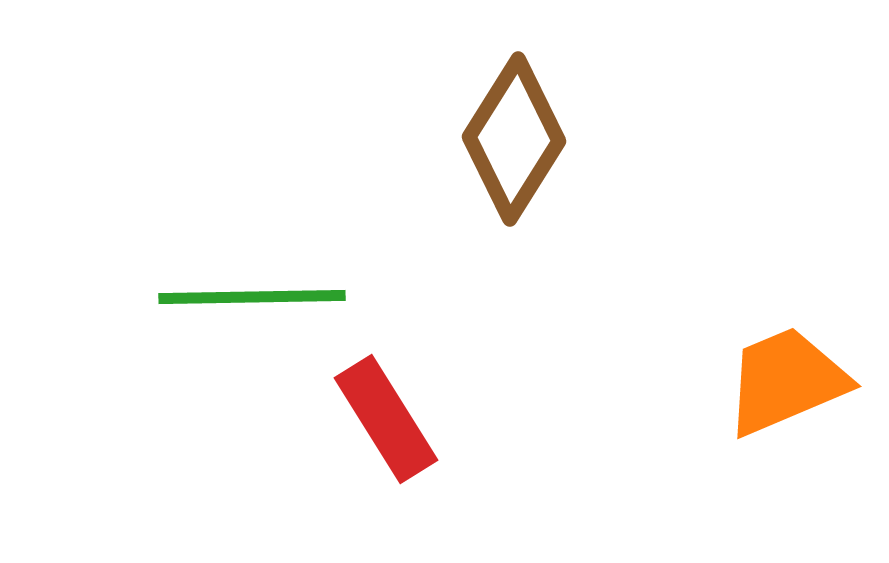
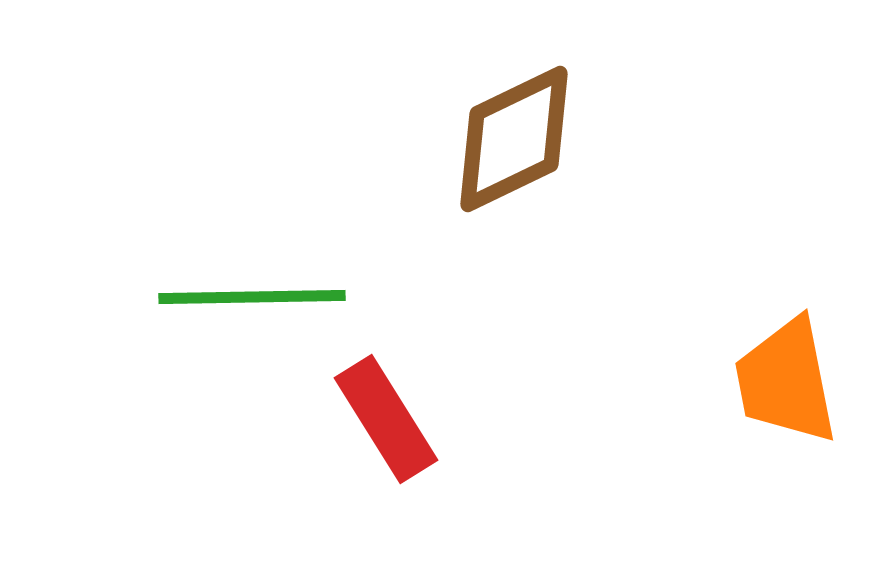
brown diamond: rotated 32 degrees clockwise
orange trapezoid: rotated 78 degrees counterclockwise
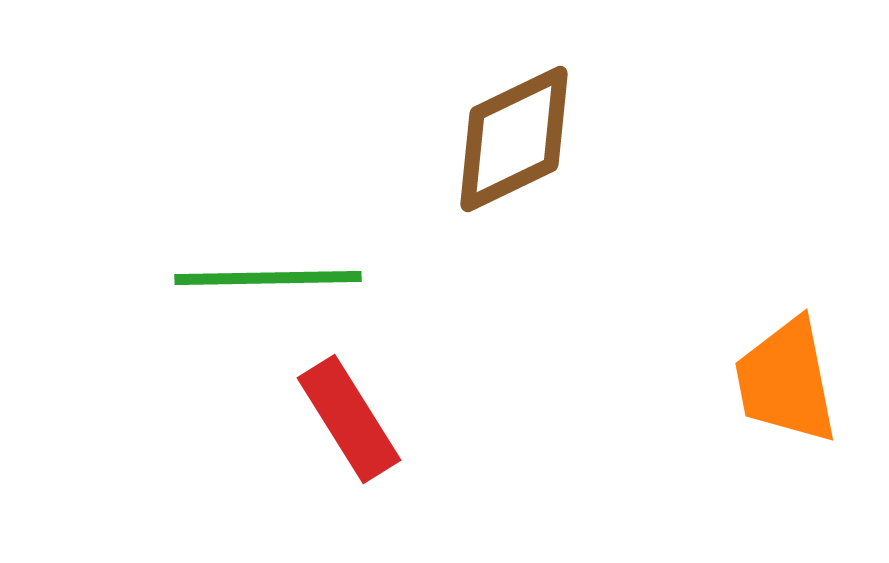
green line: moved 16 px right, 19 px up
red rectangle: moved 37 px left
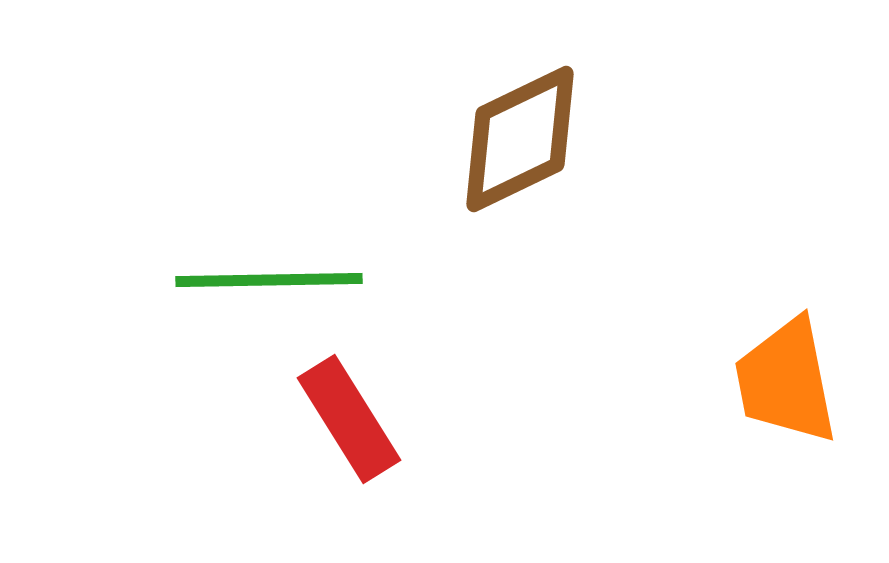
brown diamond: moved 6 px right
green line: moved 1 px right, 2 px down
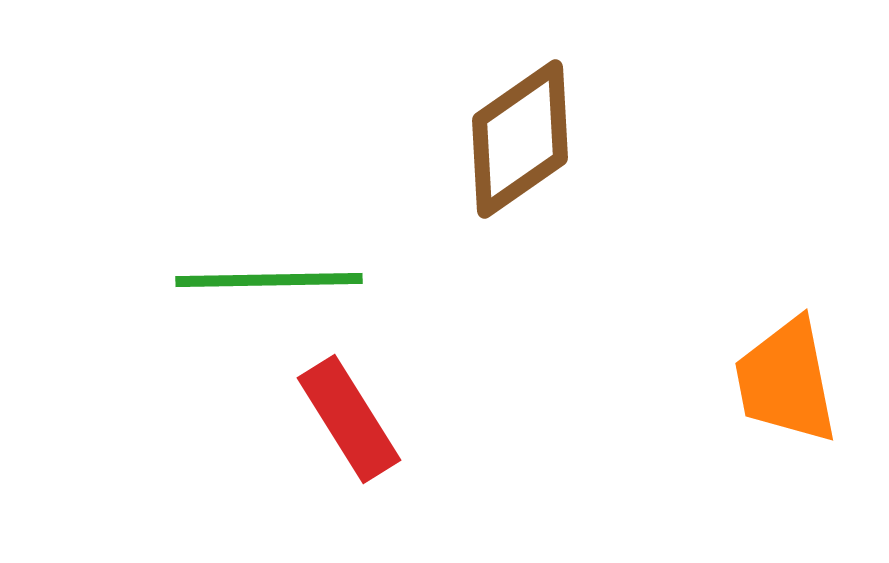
brown diamond: rotated 9 degrees counterclockwise
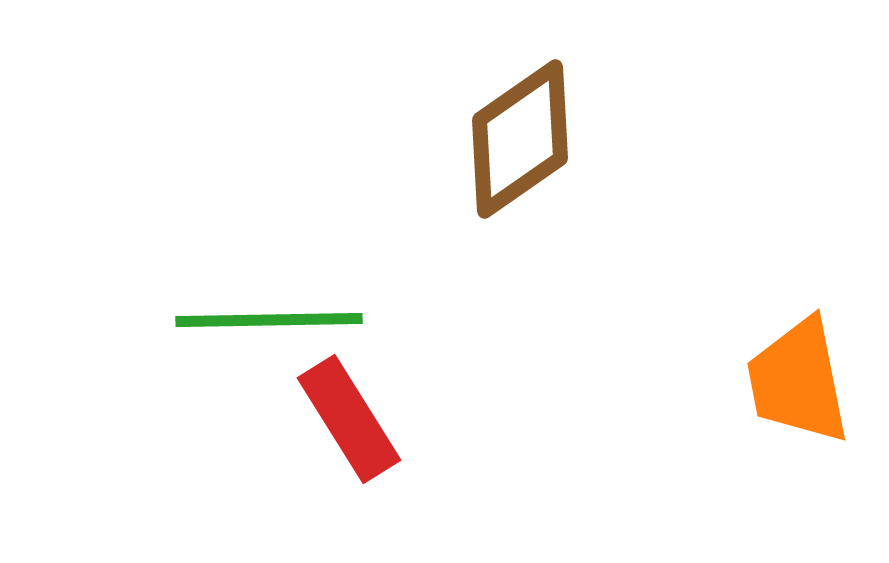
green line: moved 40 px down
orange trapezoid: moved 12 px right
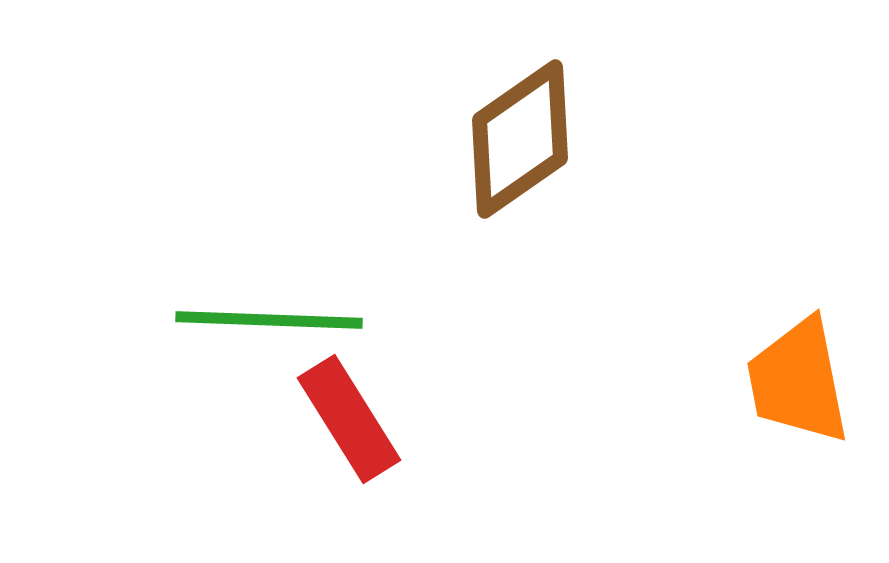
green line: rotated 3 degrees clockwise
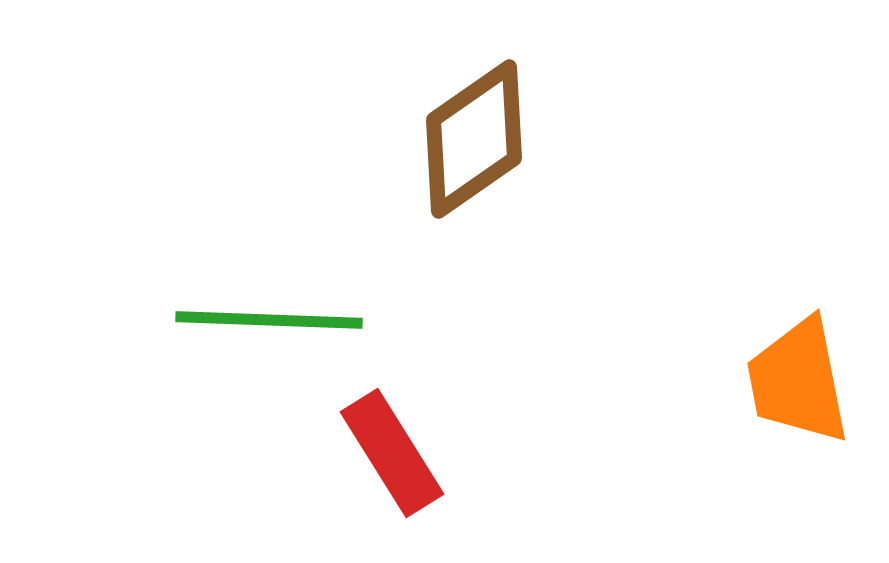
brown diamond: moved 46 px left
red rectangle: moved 43 px right, 34 px down
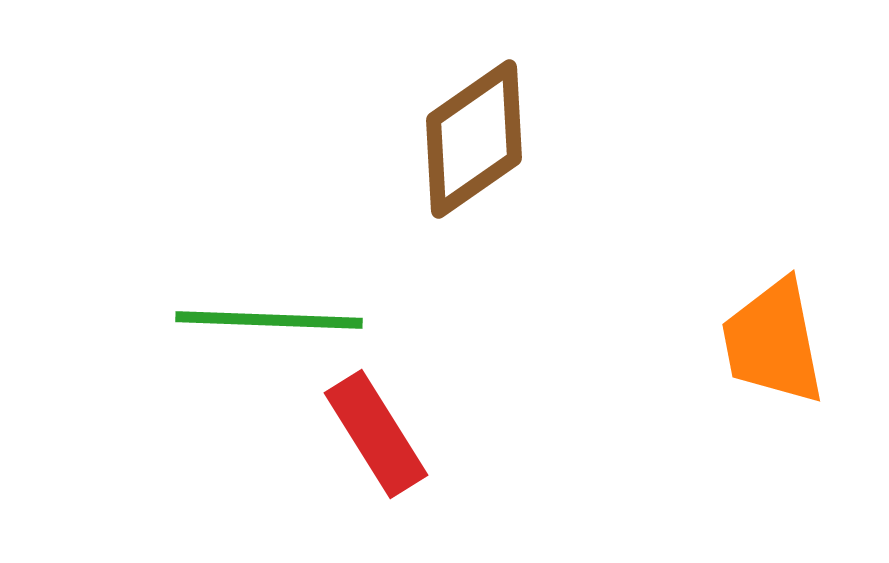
orange trapezoid: moved 25 px left, 39 px up
red rectangle: moved 16 px left, 19 px up
